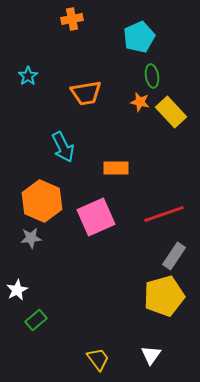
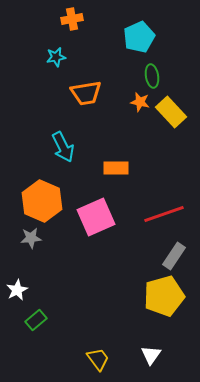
cyan star: moved 28 px right, 19 px up; rotated 24 degrees clockwise
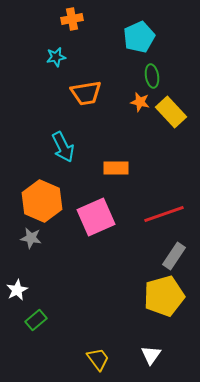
gray star: rotated 15 degrees clockwise
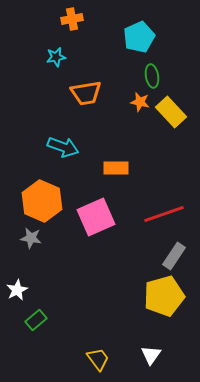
cyan arrow: rotated 44 degrees counterclockwise
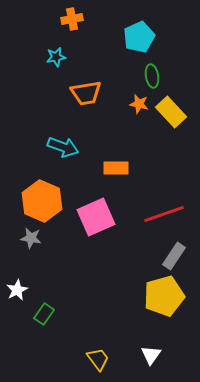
orange star: moved 1 px left, 2 px down
green rectangle: moved 8 px right, 6 px up; rotated 15 degrees counterclockwise
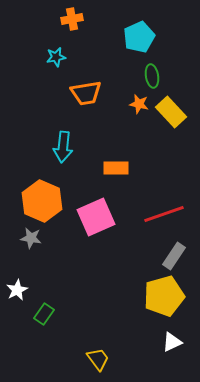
cyan arrow: rotated 76 degrees clockwise
white triangle: moved 21 px right, 13 px up; rotated 30 degrees clockwise
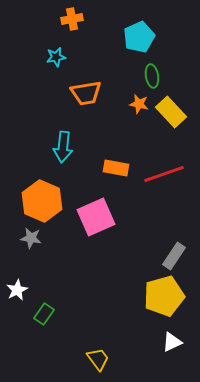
orange rectangle: rotated 10 degrees clockwise
red line: moved 40 px up
